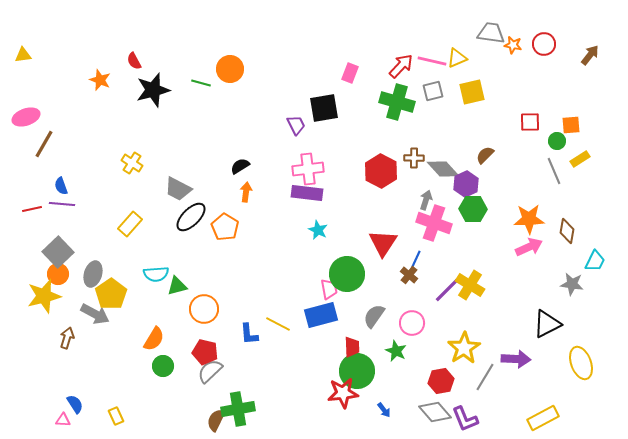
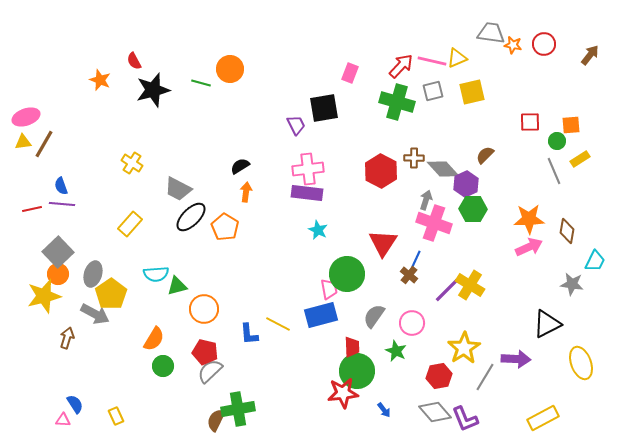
yellow triangle at (23, 55): moved 87 px down
red hexagon at (441, 381): moved 2 px left, 5 px up
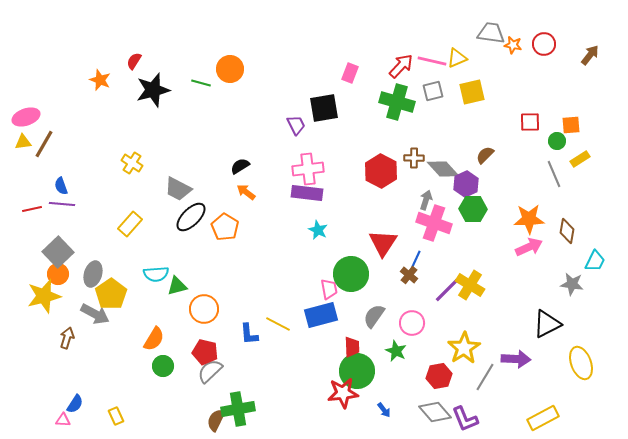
red semicircle at (134, 61): rotated 60 degrees clockwise
gray line at (554, 171): moved 3 px down
orange arrow at (246, 192): rotated 60 degrees counterclockwise
green circle at (347, 274): moved 4 px right
blue semicircle at (75, 404): rotated 66 degrees clockwise
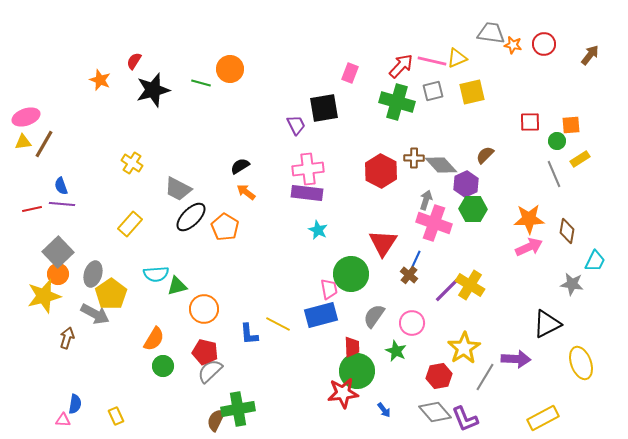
gray diamond at (443, 169): moved 2 px left, 4 px up
blue semicircle at (75, 404): rotated 24 degrees counterclockwise
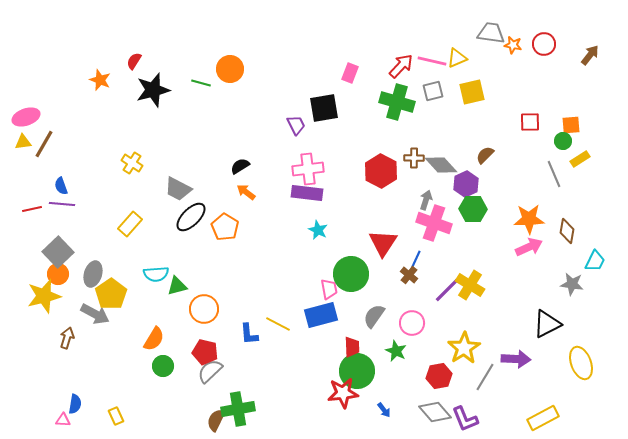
green circle at (557, 141): moved 6 px right
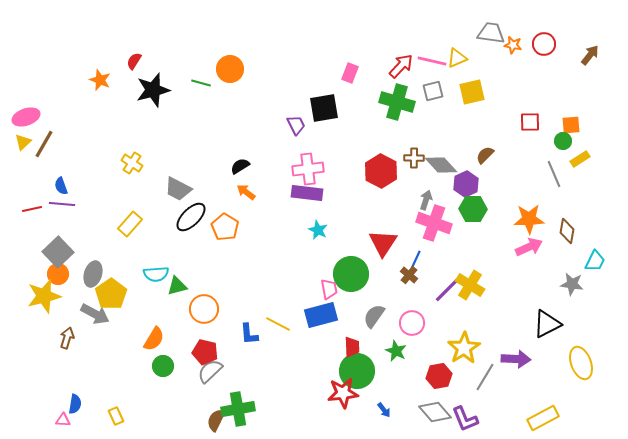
yellow triangle at (23, 142): rotated 36 degrees counterclockwise
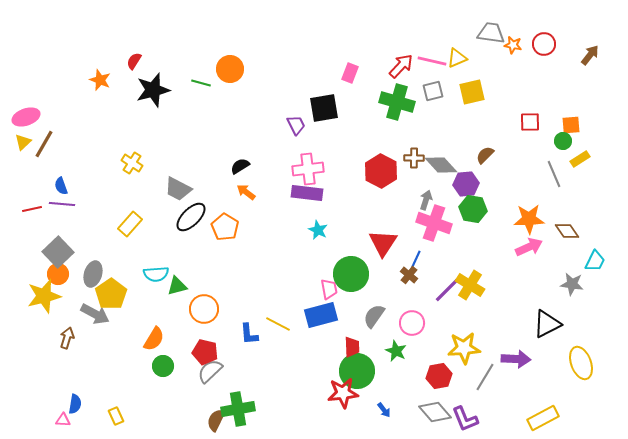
purple hexagon at (466, 184): rotated 20 degrees clockwise
green hexagon at (473, 209): rotated 8 degrees clockwise
brown diamond at (567, 231): rotated 45 degrees counterclockwise
yellow star at (464, 348): rotated 28 degrees clockwise
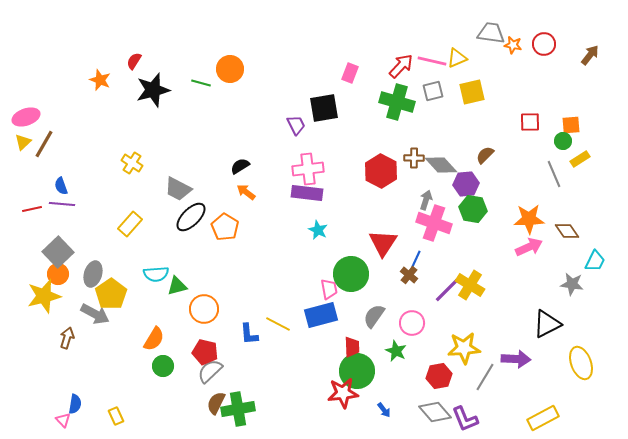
pink triangle at (63, 420): rotated 42 degrees clockwise
brown semicircle at (216, 420): moved 17 px up
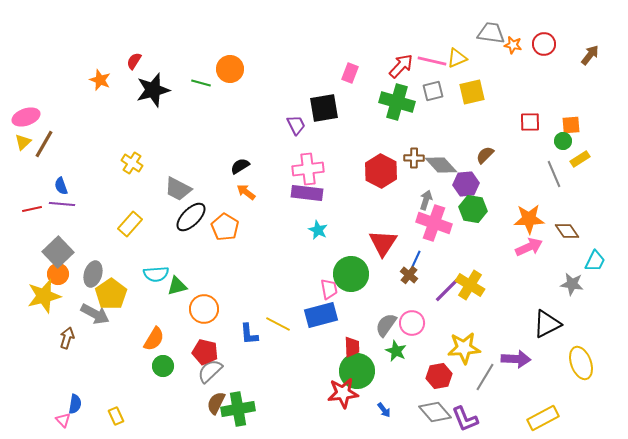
gray semicircle at (374, 316): moved 12 px right, 9 px down
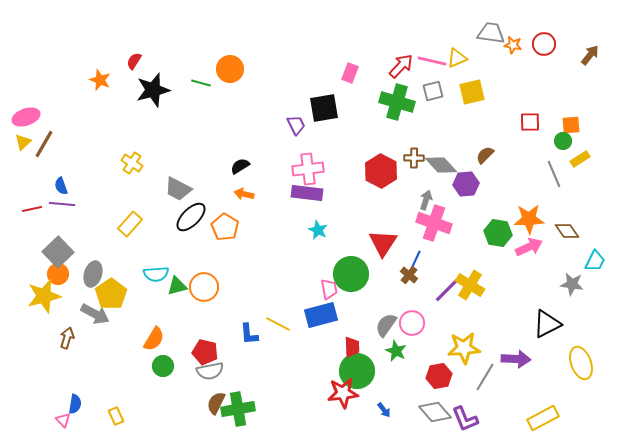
orange arrow at (246, 192): moved 2 px left, 2 px down; rotated 24 degrees counterclockwise
green hexagon at (473, 209): moved 25 px right, 24 px down
orange circle at (204, 309): moved 22 px up
gray semicircle at (210, 371): rotated 148 degrees counterclockwise
